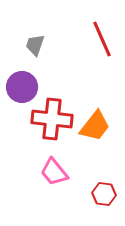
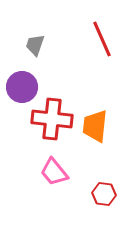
orange trapezoid: rotated 148 degrees clockwise
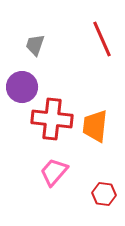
pink trapezoid: rotated 80 degrees clockwise
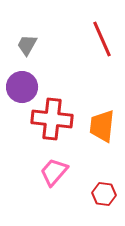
gray trapezoid: moved 8 px left; rotated 10 degrees clockwise
orange trapezoid: moved 7 px right
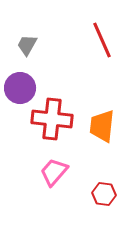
red line: moved 1 px down
purple circle: moved 2 px left, 1 px down
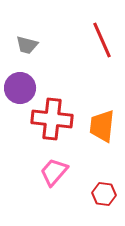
gray trapezoid: rotated 105 degrees counterclockwise
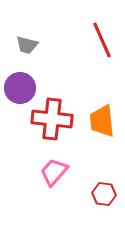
orange trapezoid: moved 5 px up; rotated 12 degrees counterclockwise
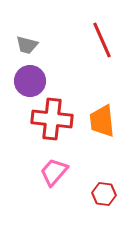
purple circle: moved 10 px right, 7 px up
